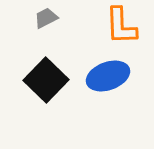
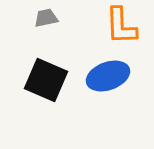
gray trapezoid: rotated 15 degrees clockwise
black square: rotated 21 degrees counterclockwise
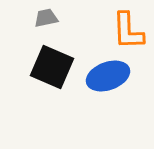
orange L-shape: moved 7 px right, 5 px down
black square: moved 6 px right, 13 px up
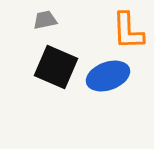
gray trapezoid: moved 1 px left, 2 px down
black square: moved 4 px right
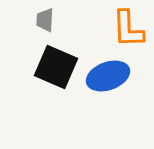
gray trapezoid: rotated 75 degrees counterclockwise
orange L-shape: moved 2 px up
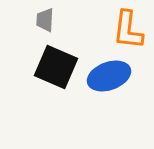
orange L-shape: moved 1 px down; rotated 9 degrees clockwise
blue ellipse: moved 1 px right
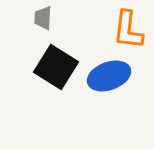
gray trapezoid: moved 2 px left, 2 px up
black square: rotated 9 degrees clockwise
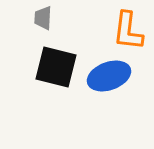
orange L-shape: moved 1 px down
black square: rotated 18 degrees counterclockwise
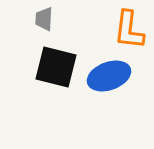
gray trapezoid: moved 1 px right, 1 px down
orange L-shape: moved 1 px right, 1 px up
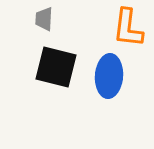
orange L-shape: moved 1 px left, 2 px up
blue ellipse: rotated 66 degrees counterclockwise
